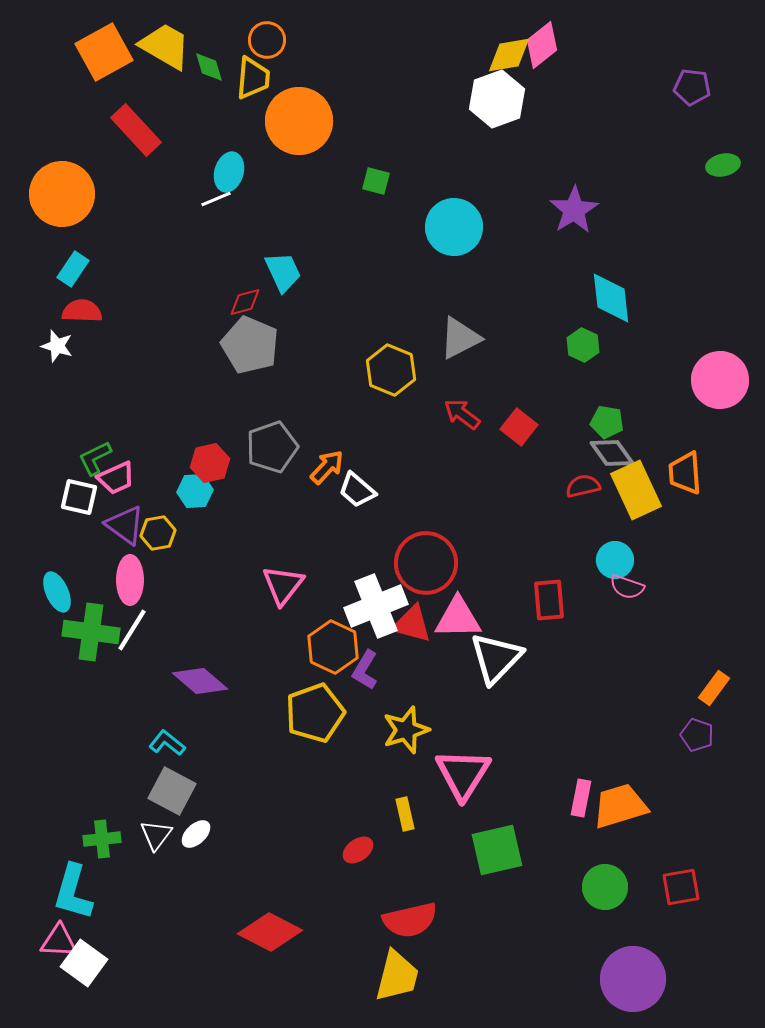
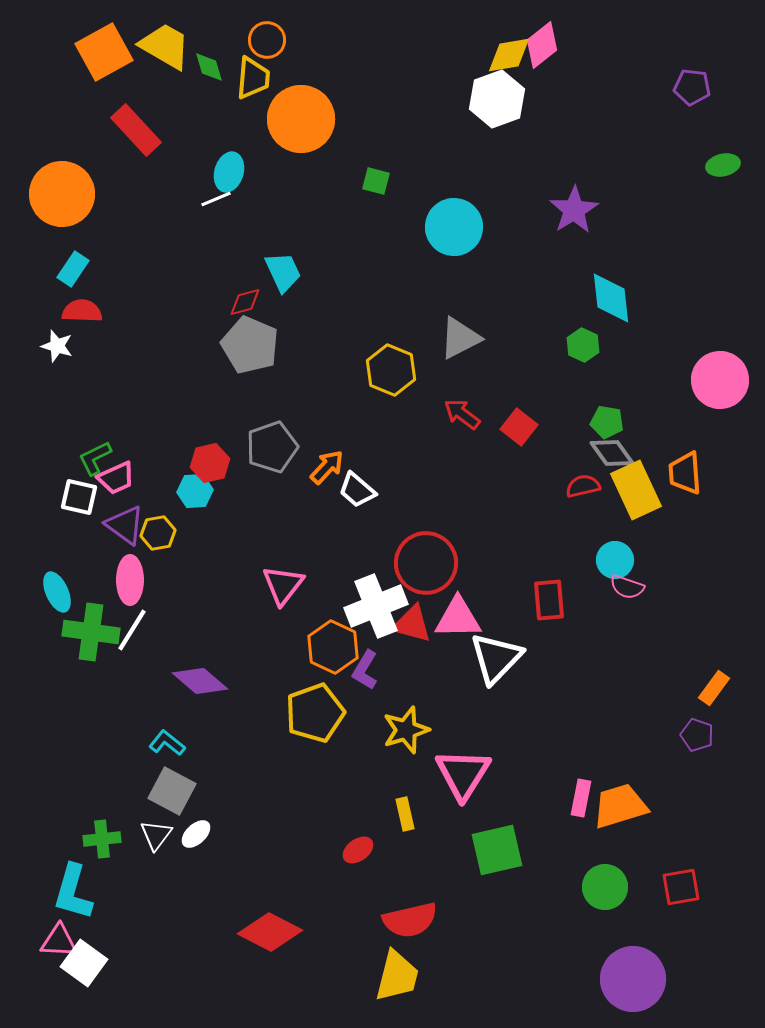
orange circle at (299, 121): moved 2 px right, 2 px up
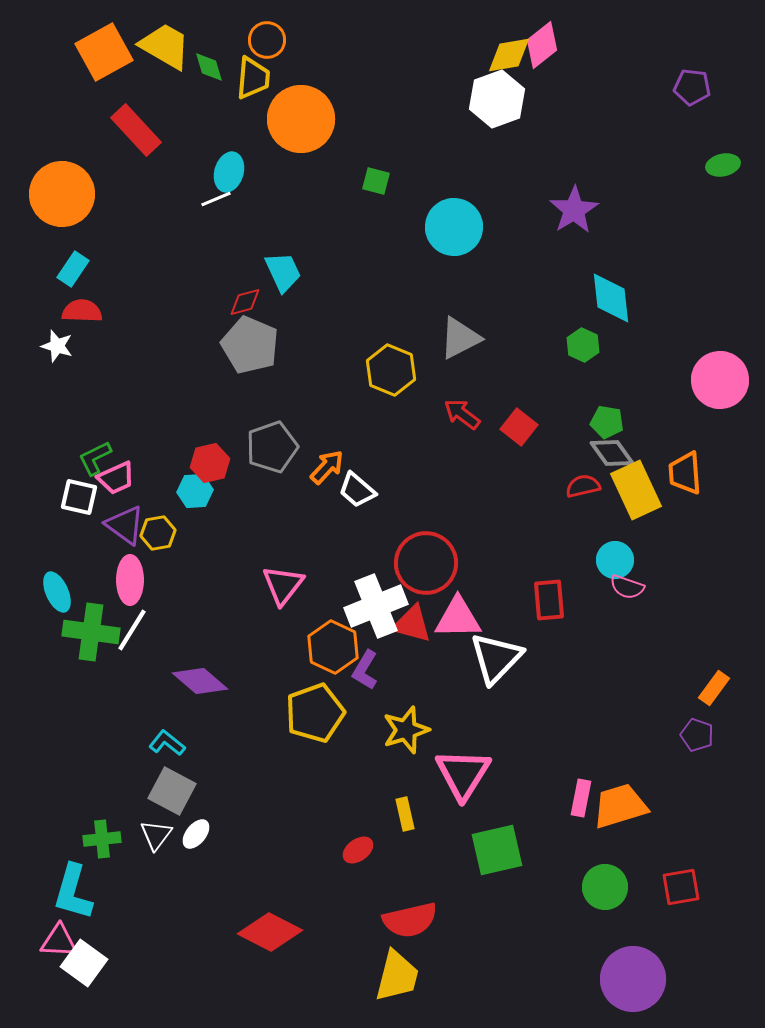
white ellipse at (196, 834): rotated 8 degrees counterclockwise
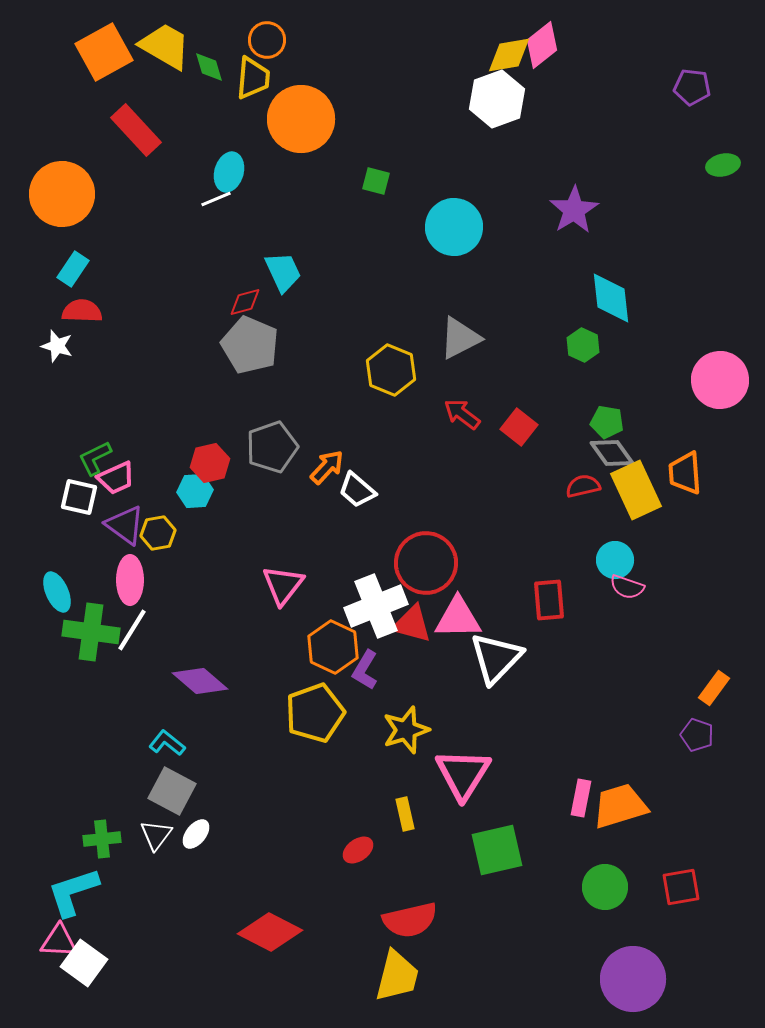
cyan L-shape at (73, 892): rotated 56 degrees clockwise
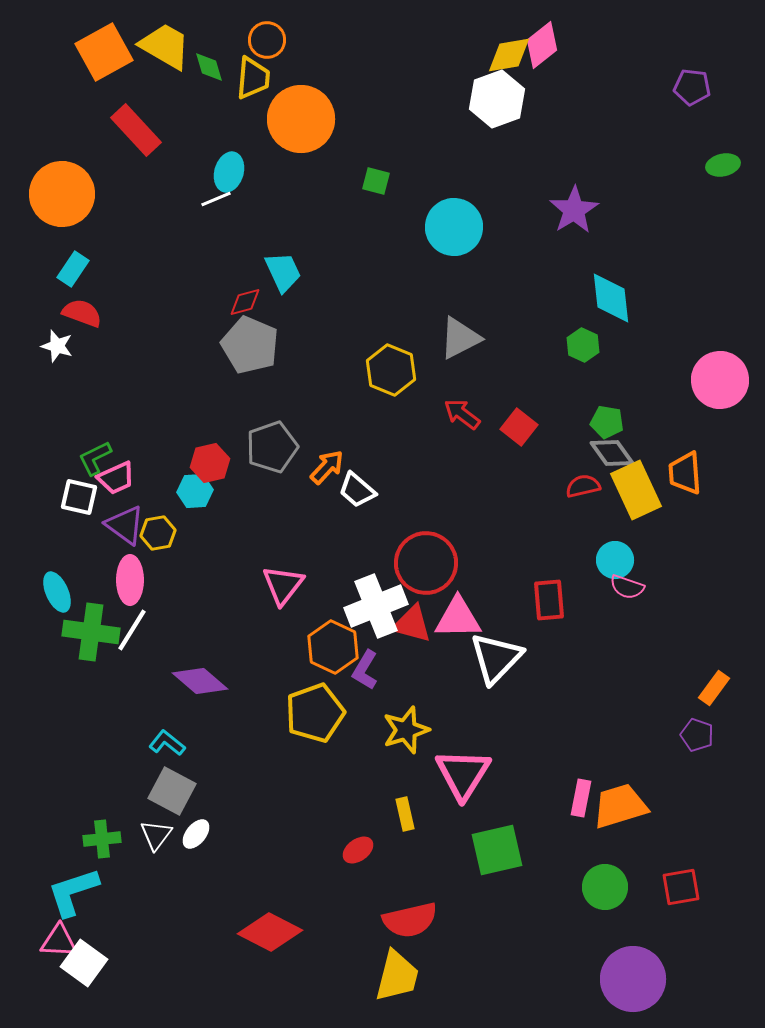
red semicircle at (82, 311): moved 2 px down; rotated 18 degrees clockwise
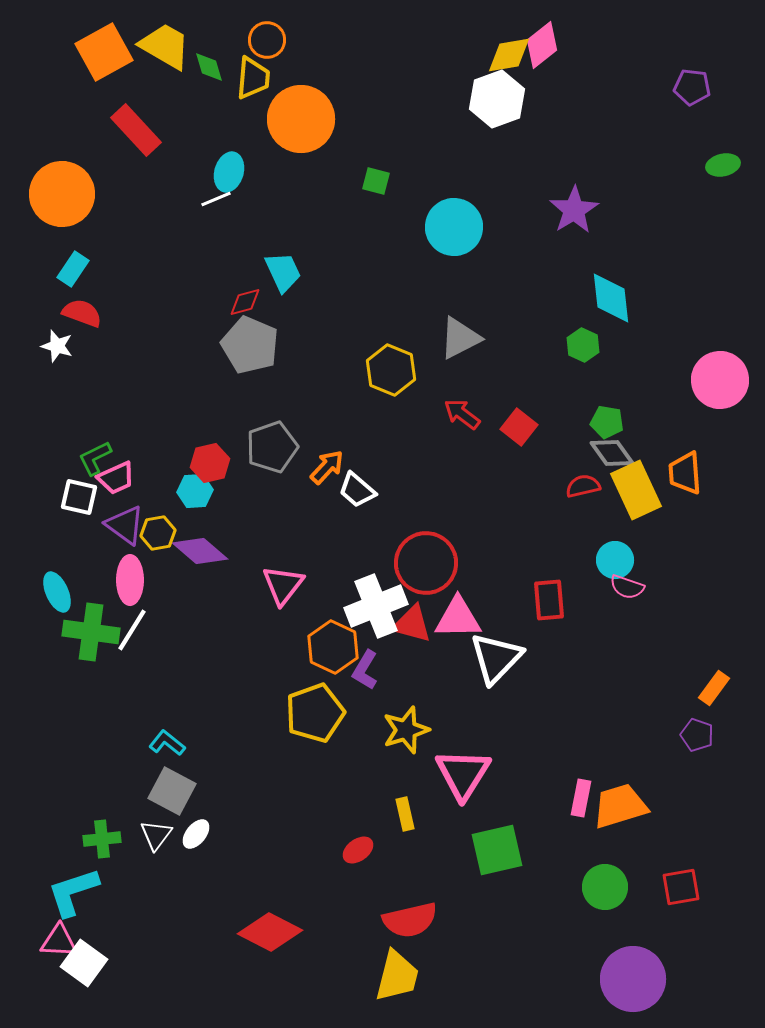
purple diamond at (200, 681): moved 130 px up
